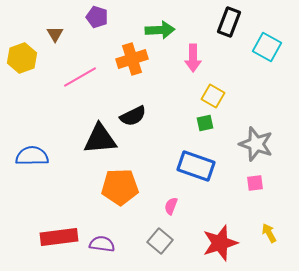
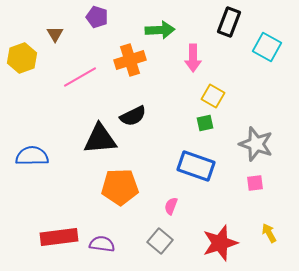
orange cross: moved 2 px left, 1 px down
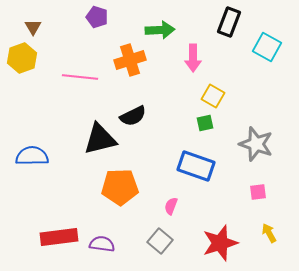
brown triangle: moved 22 px left, 7 px up
pink line: rotated 36 degrees clockwise
black triangle: rotated 9 degrees counterclockwise
pink square: moved 3 px right, 9 px down
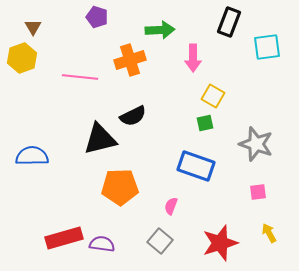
cyan square: rotated 36 degrees counterclockwise
red rectangle: moved 5 px right, 1 px down; rotated 9 degrees counterclockwise
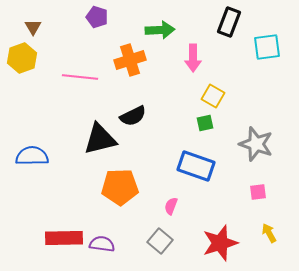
red rectangle: rotated 15 degrees clockwise
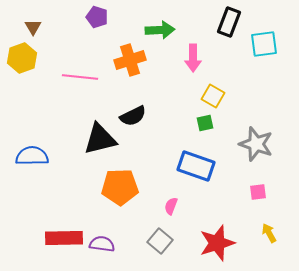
cyan square: moved 3 px left, 3 px up
red star: moved 3 px left
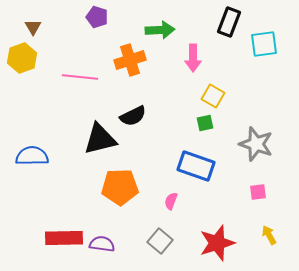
pink semicircle: moved 5 px up
yellow arrow: moved 2 px down
